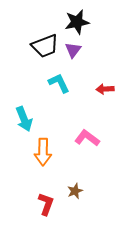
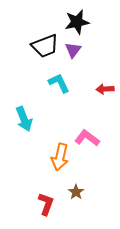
orange arrow: moved 17 px right, 5 px down; rotated 12 degrees clockwise
brown star: moved 1 px right, 1 px down; rotated 14 degrees counterclockwise
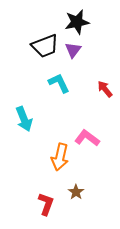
red arrow: rotated 54 degrees clockwise
